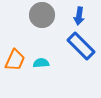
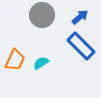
blue arrow: moved 1 px right, 1 px down; rotated 138 degrees counterclockwise
cyan semicircle: rotated 28 degrees counterclockwise
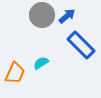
blue arrow: moved 13 px left, 1 px up
blue rectangle: moved 1 px up
orange trapezoid: moved 13 px down
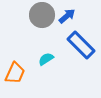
cyan semicircle: moved 5 px right, 4 px up
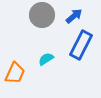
blue arrow: moved 7 px right
blue rectangle: rotated 72 degrees clockwise
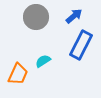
gray circle: moved 6 px left, 2 px down
cyan semicircle: moved 3 px left, 2 px down
orange trapezoid: moved 3 px right, 1 px down
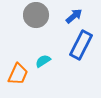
gray circle: moved 2 px up
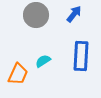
blue arrow: moved 2 px up; rotated 12 degrees counterclockwise
blue rectangle: moved 11 px down; rotated 24 degrees counterclockwise
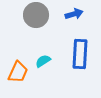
blue arrow: rotated 36 degrees clockwise
blue rectangle: moved 1 px left, 2 px up
orange trapezoid: moved 2 px up
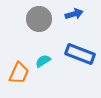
gray circle: moved 3 px right, 4 px down
blue rectangle: rotated 72 degrees counterclockwise
orange trapezoid: moved 1 px right, 1 px down
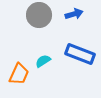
gray circle: moved 4 px up
orange trapezoid: moved 1 px down
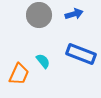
blue rectangle: moved 1 px right
cyan semicircle: rotated 84 degrees clockwise
